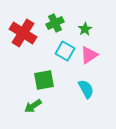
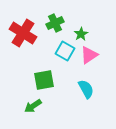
green star: moved 4 px left, 5 px down
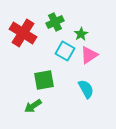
green cross: moved 1 px up
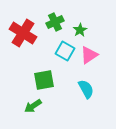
green star: moved 1 px left, 4 px up
